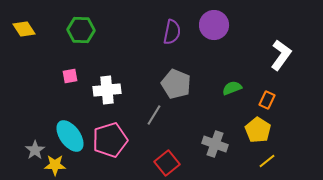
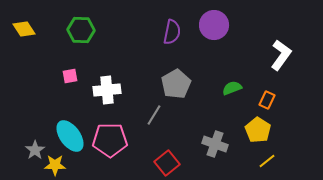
gray pentagon: rotated 20 degrees clockwise
pink pentagon: rotated 16 degrees clockwise
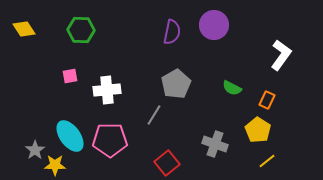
green semicircle: rotated 132 degrees counterclockwise
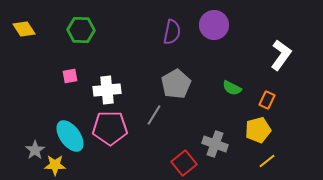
yellow pentagon: rotated 25 degrees clockwise
pink pentagon: moved 12 px up
red square: moved 17 px right
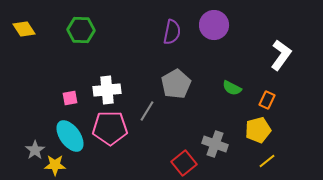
pink square: moved 22 px down
gray line: moved 7 px left, 4 px up
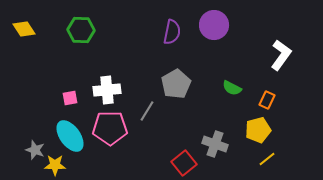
gray star: rotated 18 degrees counterclockwise
yellow line: moved 2 px up
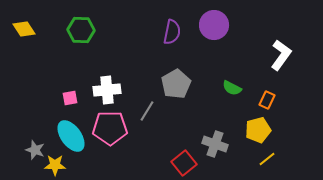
cyan ellipse: moved 1 px right
